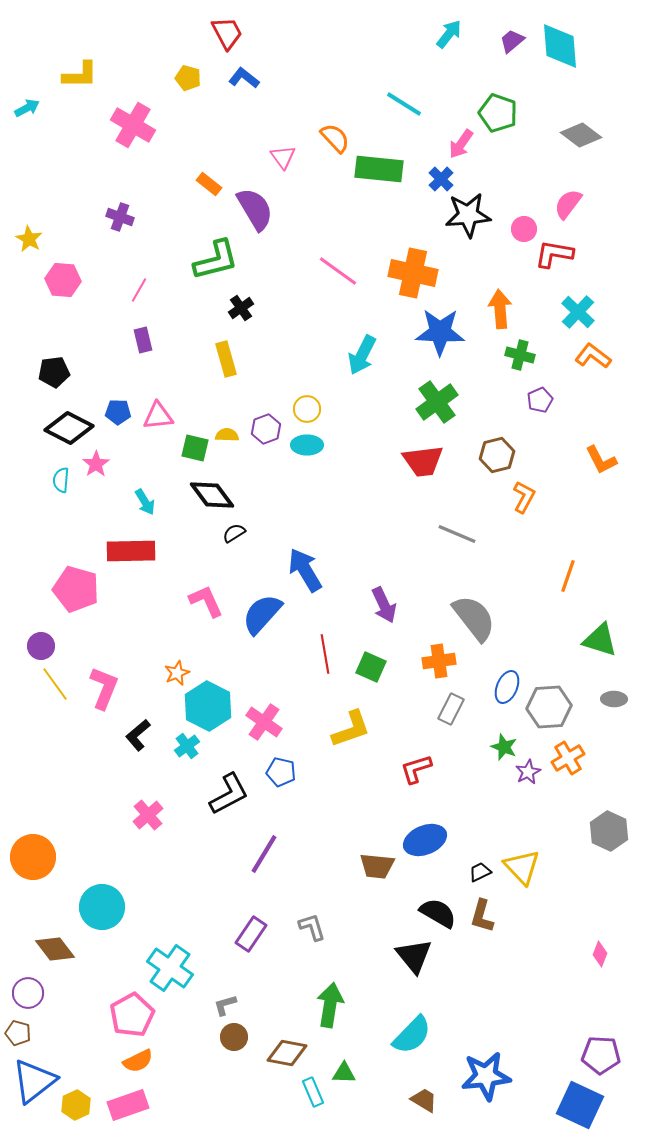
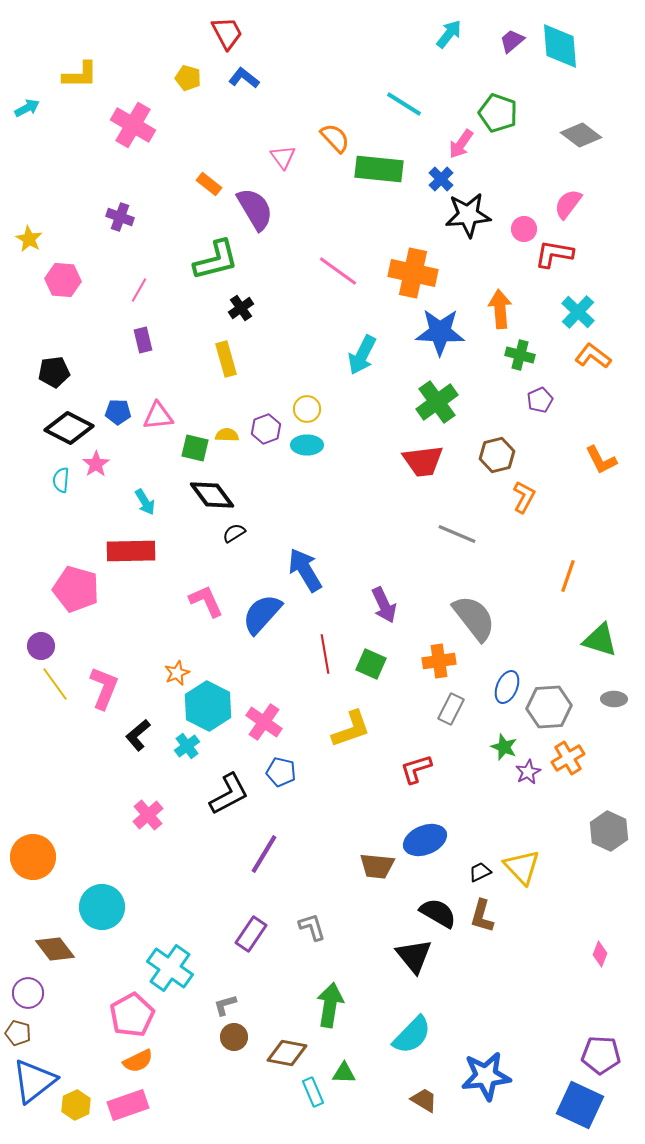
green square at (371, 667): moved 3 px up
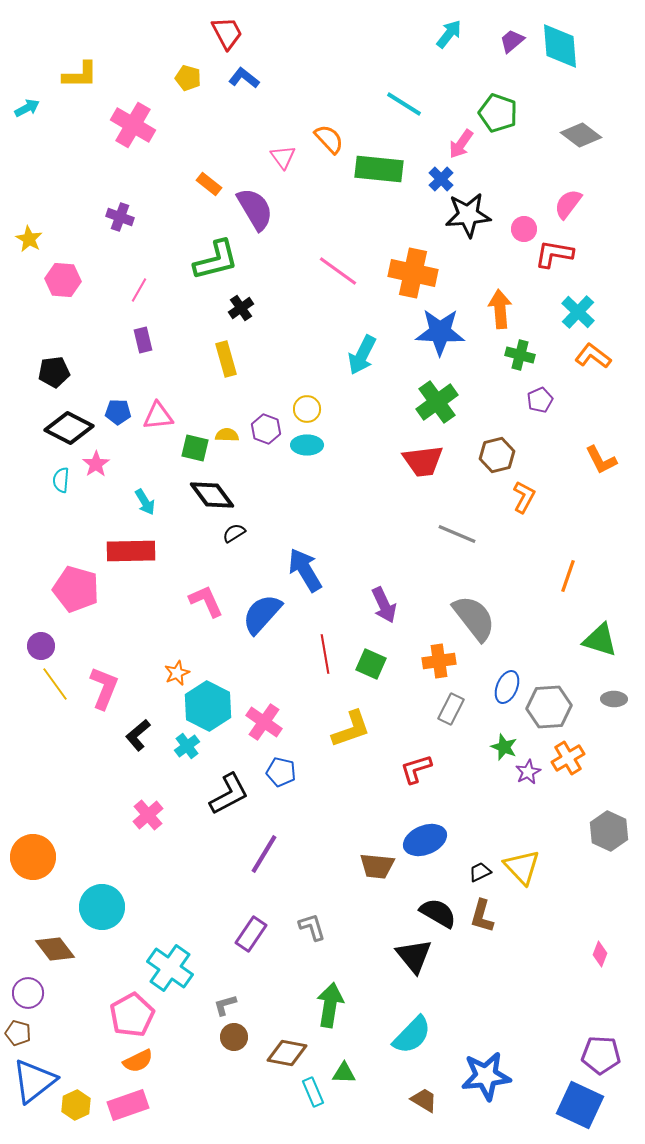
orange semicircle at (335, 138): moved 6 px left, 1 px down
purple hexagon at (266, 429): rotated 20 degrees counterclockwise
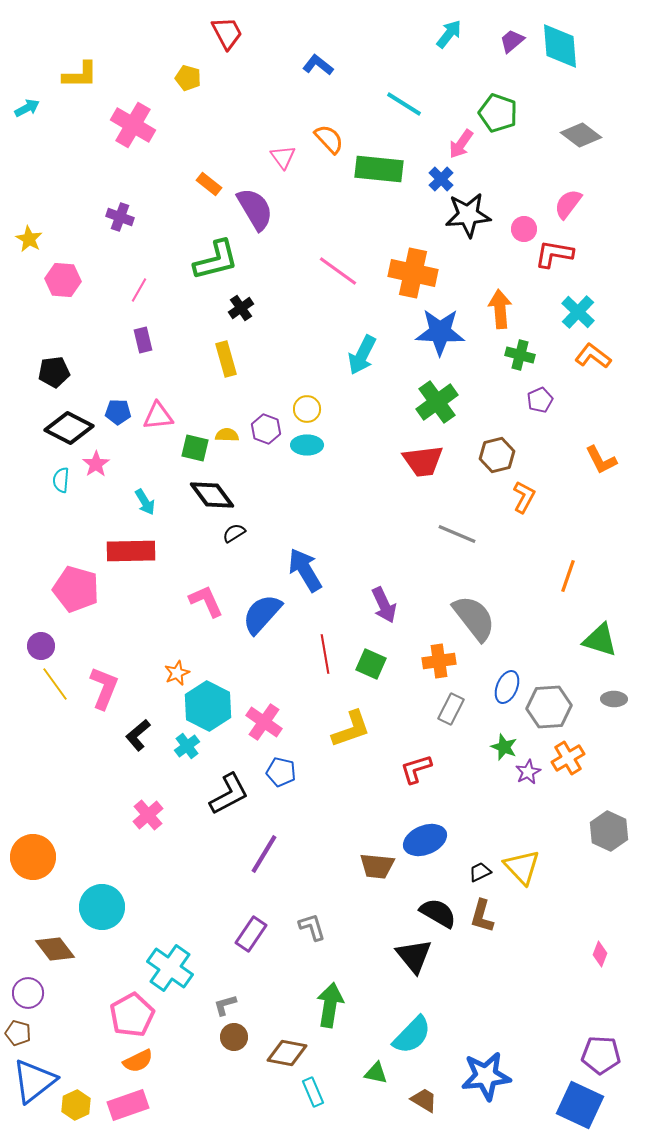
blue L-shape at (244, 78): moved 74 px right, 13 px up
green triangle at (344, 1073): moved 32 px right; rotated 10 degrees clockwise
